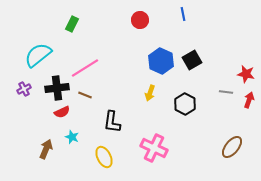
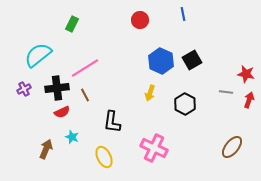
brown line: rotated 40 degrees clockwise
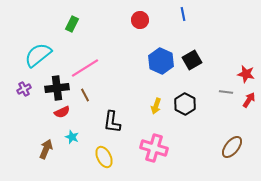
yellow arrow: moved 6 px right, 13 px down
red arrow: rotated 14 degrees clockwise
pink cross: rotated 8 degrees counterclockwise
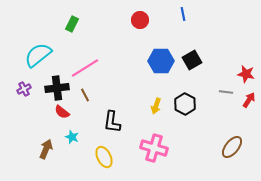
blue hexagon: rotated 25 degrees counterclockwise
red semicircle: rotated 63 degrees clockwise
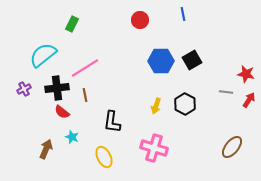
cyan semicircle: moved 5 px right
brown line: rotated 16 degrees clockwise
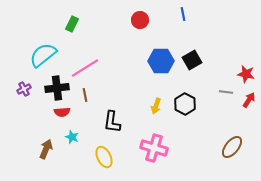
red semicircle: rotated 42 degrees counterclockwise
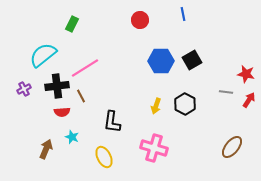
black cross: moved 2 px up
brown line: moved 4 px left, 1 px down; rotated 16 degrees counterclockwise
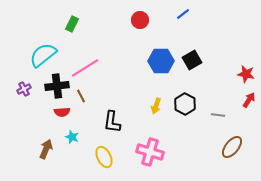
blue line: rotated 64 degrees clockwise
gray line: moved 8 px left, 23 px down
pink cross: moved 4 px left, 4 px down
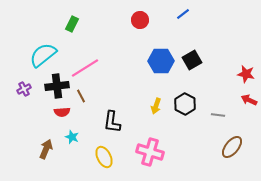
red arrow: rotated 98 degrees counterclockwise
